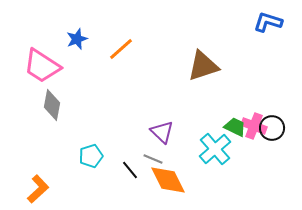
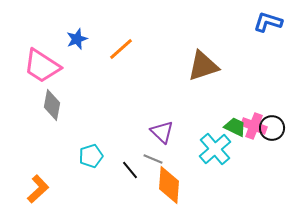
orange diamond: moved 1 px right, 5 px down; rotated 30 degrees clockwise
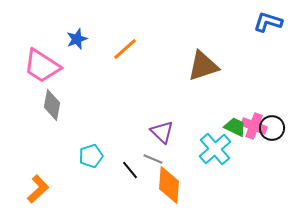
orange line: moved 4 px right
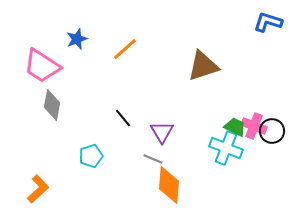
black circle: moved 3 px down
purple triangle: rotated 15 degrees clockwise
cyan cross: moved 11 px right, 1 px up; rotated 28 degrees counterclockwise
black line: moved 7 px left, 52 px up
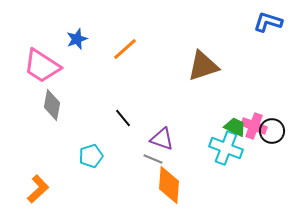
purple triangle: moved 7 px down; rotated 40 degrees counterclockwise
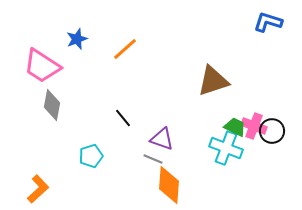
brown triangle: moved 10 px right, 15 px down
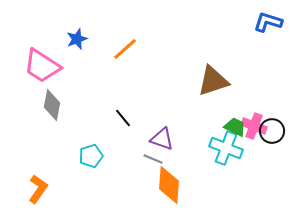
orange L-shape: rotated 12 degrees counterclockwise
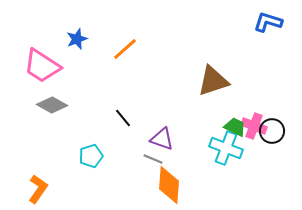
gray diamond: rotated 72 degrees counterclockwise
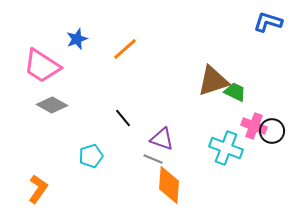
green trapezoid: moved 35 px up
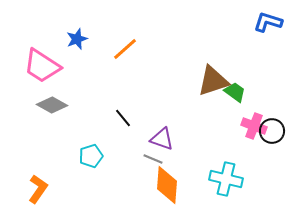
green trapezoid: rotated 10 degrees clockwise
cyan cross: moved 31 px down; rotated 8 degrees counterclockwise
orange diamond: moved 2 px left
